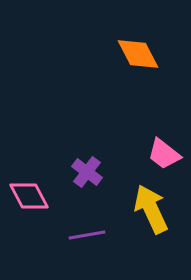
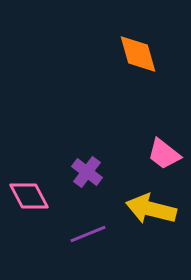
orange diamond: rotated 12 degrees clockwise
yellow arrow: rotated 51 degrees counterclockwise
purple line: moved 1 px right, 1 px up; rotated 12 degrees counterclockwise
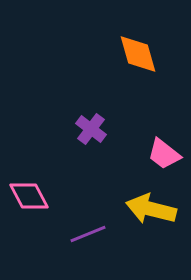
purple cross: moved 4 px right, 43 px up
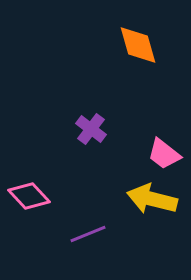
orange diamond: moved 9 px up
pink diamond: rotated 15 degrees counterclockwise
yellow arrow: moved 1 px right, 10 px up
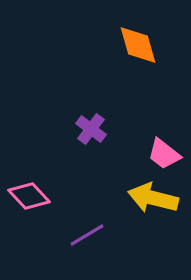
yellow arrow: moved 1 px right, 1 px up
purple line: moved 1 px left, 1 px down; rotated 9 degrees counterclockwise
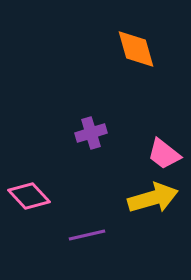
orange diamond: moved 2 px left, 4 px down
purple cross: moved 4 px down; rotated 36 degrees clockwise
yellow arrow: rotated 150 degrees clockwise
purple line: rotated 18 degrees clockwise
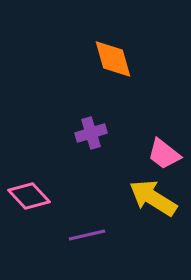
orange diamond: moved 23 px left, 10 px down
yellow arrow: rotated 132 degrees counterclockwise
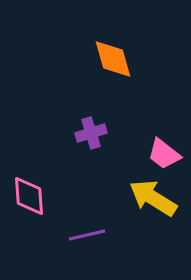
pink diamond: rotated 39 degrees clockwise
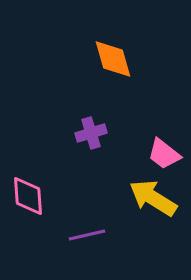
pink diamond: moved 1 px left
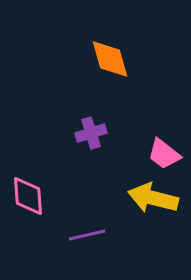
orange diamond: moved 3 px left
yellow arrow: rotated 18 degrees counterclockwise
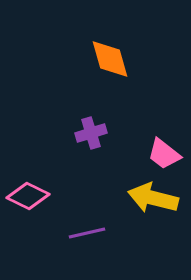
pink diamond: rotated 60 degrees counterclockwise
purple line: moved 2 px up
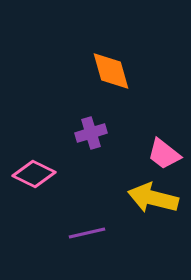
orange diamond: moved 1 px right, 12 px down
pink diamond: moved 6 px right, 22 px up
